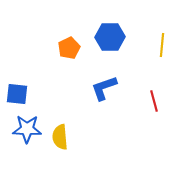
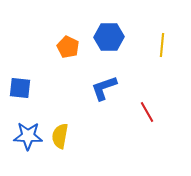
blue hexagon: moved 1 px left
orange pentagon: moved 1 px left, 1 px up; rotated 20 degrees counterclockwise
blue square: moved 3 px right, 6 px up
red line: moved 7 px left, 11 px down; rotated 15 degrees counterclockwise
blue star: moved 1 px right, 7 px down
yellow semicircle: moved 1 px up; rotated 15 degrees clockwise
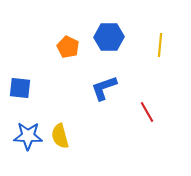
yellow line: moved 2 px left
yellow semicircle: rotated 25 degrees counterclockwise
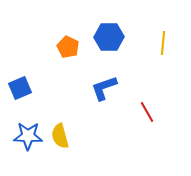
yellow line: moved 3 px right, 2 px up
blue square: rotated 30 degrees counterclockwise
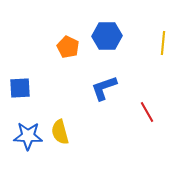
blue hexagon: moved 2 px left, 1 px up
blue square: rotated 20 degrees clockwise
yellow semicircle: moved 4 px up
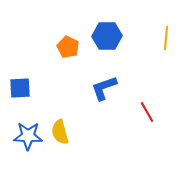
yellow line: moved 3 px right, 5 px up
